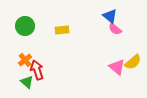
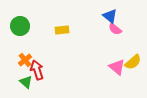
green circle: moved 5 px left
green triangle: moved 1 px left
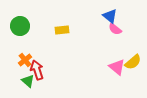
green triangle: moved 2 px right, 1 px up
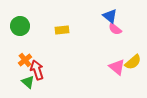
green triangle: moved 1 px down
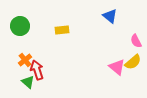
pink semicircle: moved 21 px right, 12 px down; rotated 24 degrees clockwise
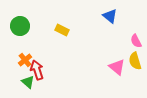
yellow rectangle: rotated 32 degrees clockwise
yellow semicircle: moved 2 px right, 1 px up; rotated 114 degrees clockwise
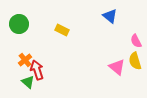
green circle: moved 1 px left, 2 px up
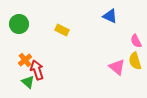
blue triangle: rotated 14 degrees counterclockwise
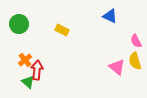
red arrow: rotated 24 degrees clockwise
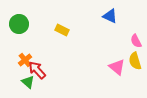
red arrow: rotated 48 degrees counterclockwise
